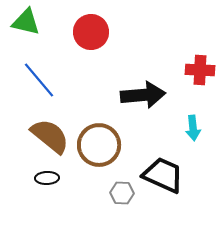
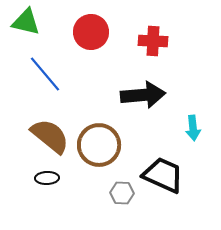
red cross: moved 47 px left, 29 px up
blue line: moved 6 px right, 6 px up
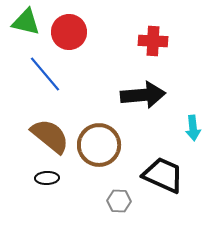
red circle: moved 22 px left
gray hexagon: moved 3 px left, 8 px down
